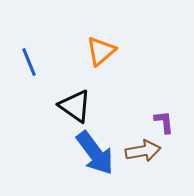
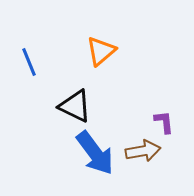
black triangle: rotated 9 degrees counterclockwise
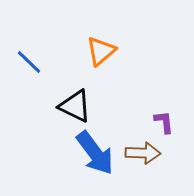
blue line: rotated 24 degrees counterclockwise
brown arrow: moved 2 px down; rotated 12 degrees clockwise
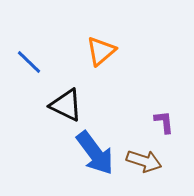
black triangle: moved 9 px left, 1 px up
brown arrow: moved 1 px right, 8 px down; rotated 16 degrees clockwise
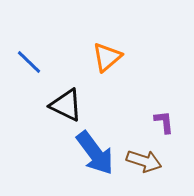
orange triangle: moved 6 px right, 6 px down
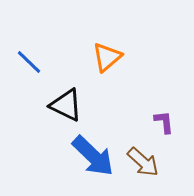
blue arrow: moved 2 px left, 3 px down; rotated 9 degrees counterclockwise
brown arrow: moved 1 px left, 1 px down; rotated 24 degrees clockwise
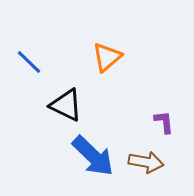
brown arrow: moved 3 px right; rotated 32 degrees counterclockwise
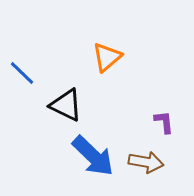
blue line: moved 7 px left, 11 px down
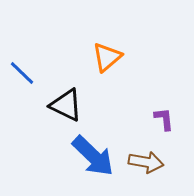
purple L-shape: moved 3 px up
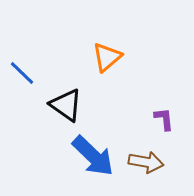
black triangle: rotated 9 degrees clockwise
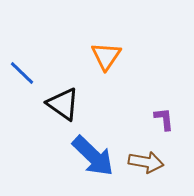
orange triangle: moved 1 px left, 1 px up; rotated 16 degrees counterclockwise
black triangle: moved 3 px left, 1 px up
